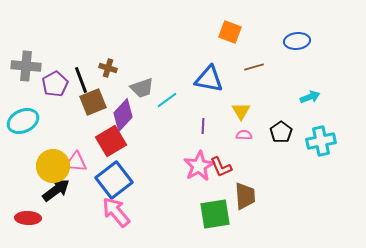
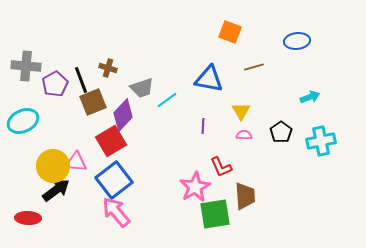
pink star: moved 4 px left, 21 px down
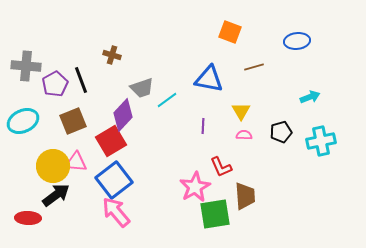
brown cross: moved 4 px right, 13 px up
brown square: moved 20 px left, 19 px down
black pentagon: rotated 20 degrees clockwise
black arrow: moved 5 px down
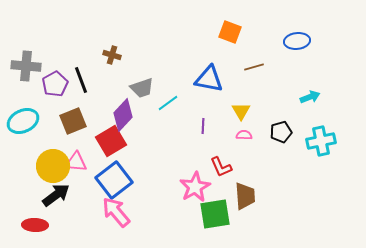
cyan line: moved 1 px right, 3 px down
red ellipse: moved 7 px right, 7 px down
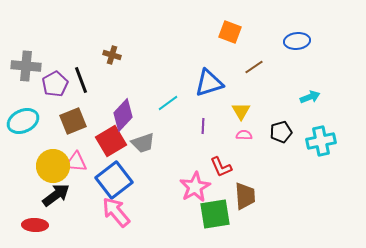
brown line: rotated 18 degrees counterclockwise
blue triangle: moved 4 px down; rotated 28 degrees counterclockwise
gray trapezoid: moved 1 px right, 55 px down
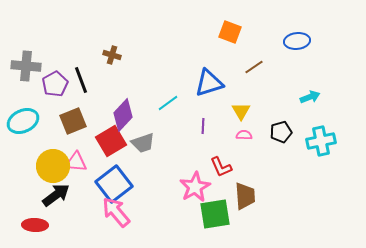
blue square: moved 4 px down
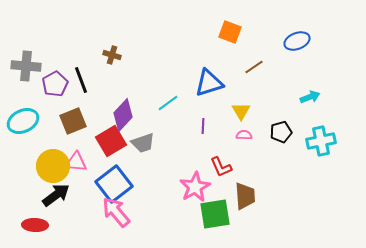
blue ellipse: rotated 15 degrees counterclockwise
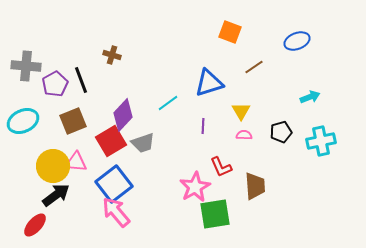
brown trapezoid: moved 10 px right, 10 px up
red ellipse: rotated 50 degrees counterclockwise
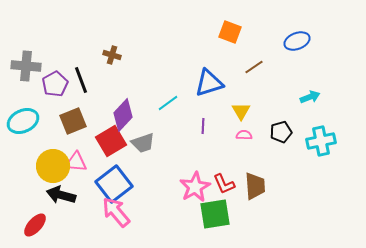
red L-shape: moved 3 px right, 17 px down
black arrow: moved 5 px right; rotated 128 degrees counterclockwise
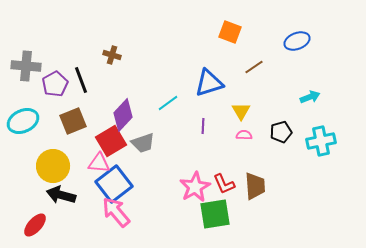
pink triangle: moved 23 px right, 1 px down
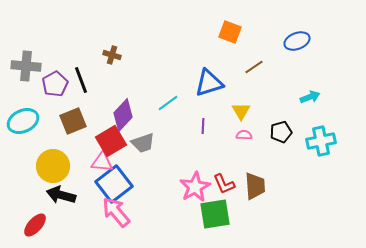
pink triangle: moved 3 px right, 1 px up
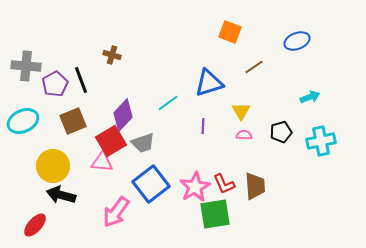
blue square: moved 37 px right
pink arrow: rotated 104 degrees counterclockwise
